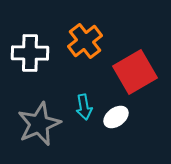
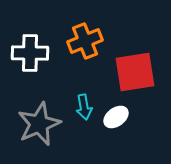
orange cross: rotated 16 degrees clockwise
red square: rotated 21 degrees clockwise
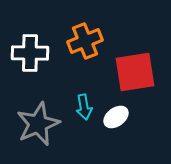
gray star: moved 1 px left
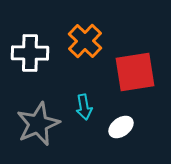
orange cross: rotated 24 degrees counterclockwise
white ellipse: moved 5 px right, 10 px down
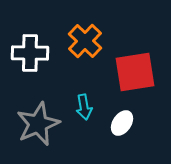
white ellipse: moved 1 px right, 4 px up; rotated 20 degrees counterclockwise
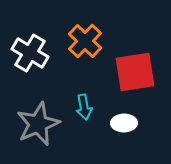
white cross: rotated 30 degrees clockwise
white ellipse: moved 2 px right; rotated 55 degrees clockwise
